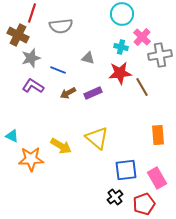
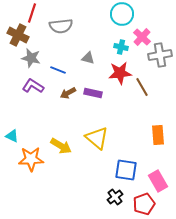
gray star: rotated 30 degrees clockwise
purple rectangle: rotated 36 degrees clockwise
blue square: rotated 15 degrees clockwise
pink rectangle: moved 1 px right, 3 px down
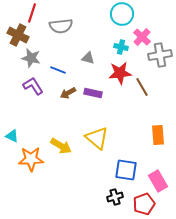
purple L-shape: rotated 25 degrees clockwise
black cross: rotated 21 degrees clockwise
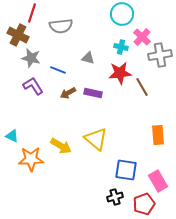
yellow triangle: moved 1 px left, 1 px down
